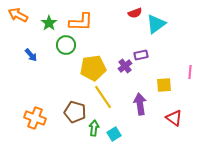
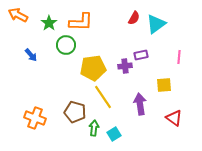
red semicircle: moved 1 px left, 5 px down; rotated 40 degrees counterclockwise
purple cross: rotated 32 degrees clockwise
pink line: moved 11 px left, 15 px up
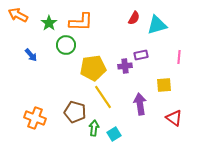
cyan triangle: moved 1 px right, 1 px down; rotated 20 degrees clockwise
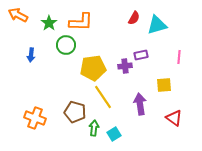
blue arrow: rotated 48 degrees clockwise
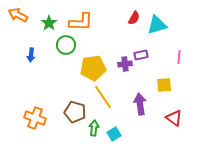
purple cross: moved 2 px up
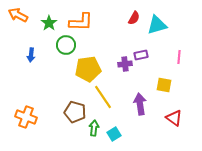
yellow pentagon: moved 5 px left, 1 px down
yellow square: rotated 14 degrees clockwise
orange cross: moved 9 px left, 1 px up
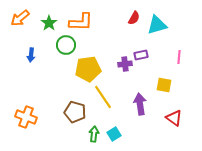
orange arrow: moved 2 px right, 3 px down; rotated 66 degrees counterclockwise
green arrow: moved 6 px down
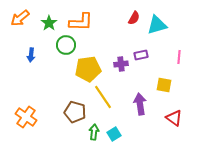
purple cross: moved 4 px left
orange cross: rotated 15 degrees clockwise
green arrow: moved 2 px up
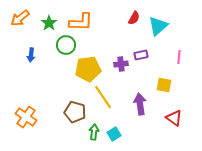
cyan triangle: moved 1 px right, 1 px down; rotated 25 degrees counterclockwise
